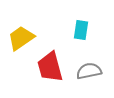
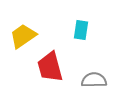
yellow trapezoid: moved 2 px right, 2 px up
gray semicircle: moved 5 px right, 9 px down; rotated 10 degrees clockwise
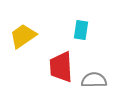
red trapezoid: moved 11 px right; rotated 12 degrees clockwise
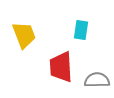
yellow trapezoid: moved 1 px right, 1 px up; rotated 104 degrees clockwise
gray semicircle: moved 3 px right
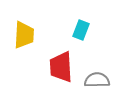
cyan rectangle: rotated 12 degrees clockwise
yellow trapezoid: rotated 24 degrees clockwise
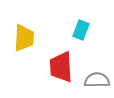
yellow trapezoid: moved 3 px down
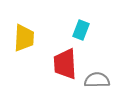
red trapezoid: moved 4 px right, 3 px up
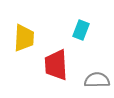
red trapezoid: moved 9 px left, 1 px down
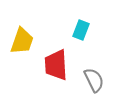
yellow trapezoid: moved 2 px left, 3 px down; rotated 16 degrees clockwise
gray semicircle: moved 3 px left; rotated 65 degrees clockwise
